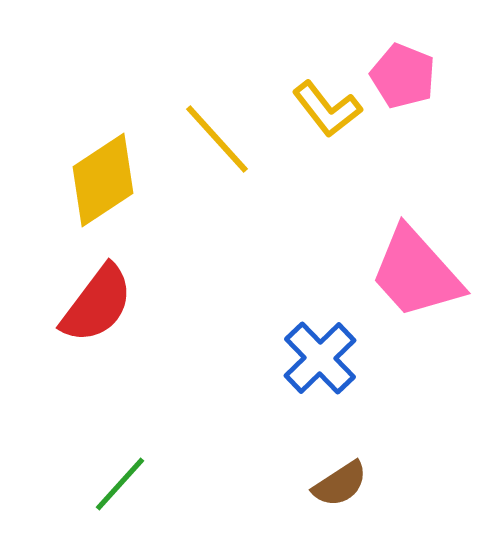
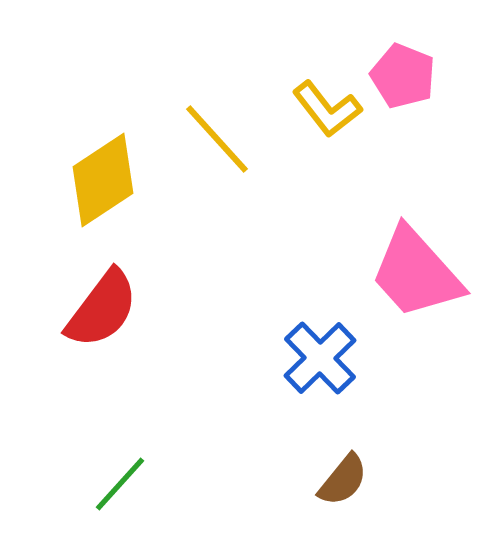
red semicircle: moved 5 px right, 5 px down
brown semicircle: moved 3 px right, 4 px up; rotated 18 degrees counterclockwise
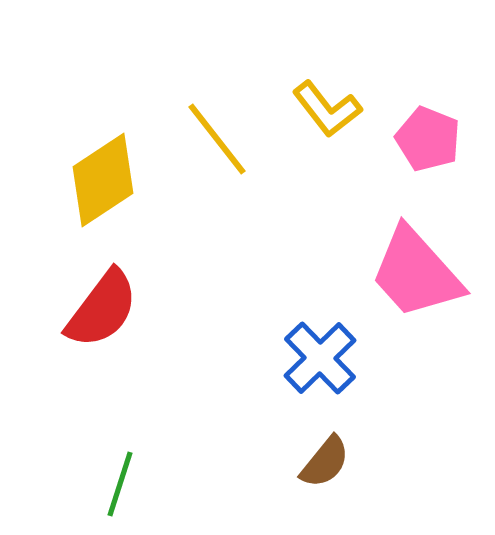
pink pentagon: moved 25 px right, 63 px down
yellow line: rotated 4 degrees clockwise
brown semicircle: moved 18 px left, 18 px up
green line: rotated 24 degrees counterclockwise
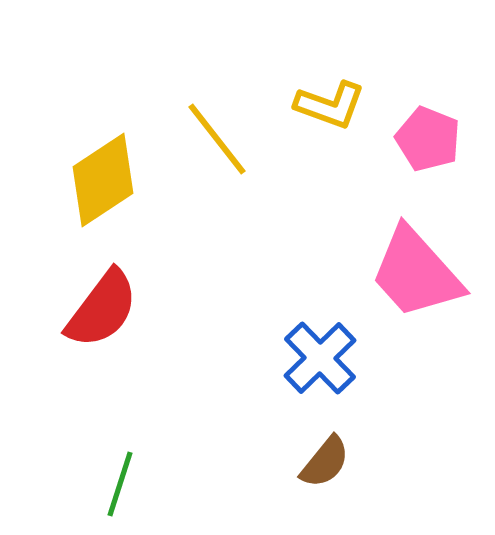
yellow L-shape: moved 3 px right, 4 px up; rotated 32 degrees counterclockwise
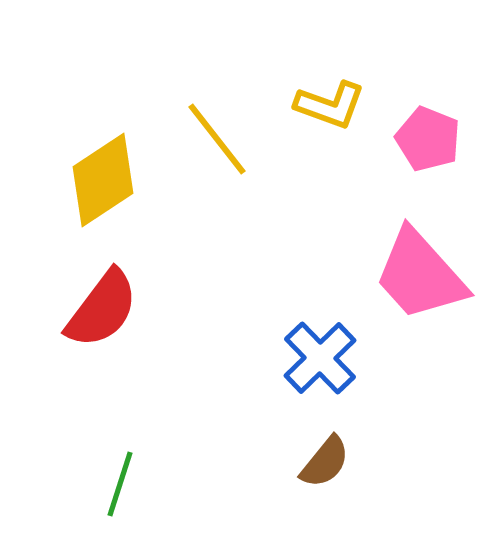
pink trapezoid: moved 4 px right, 2 px down
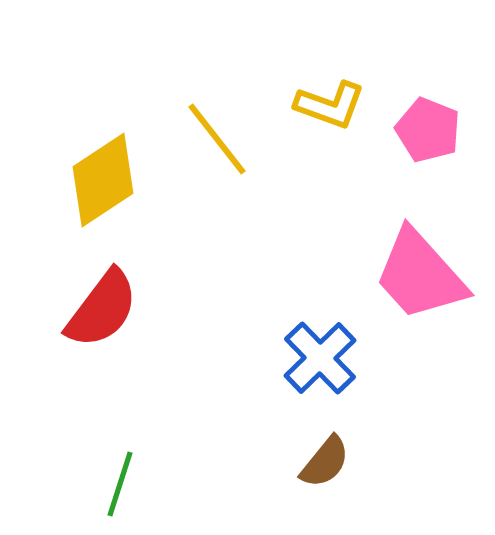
pink pentagon: moved 9 px up
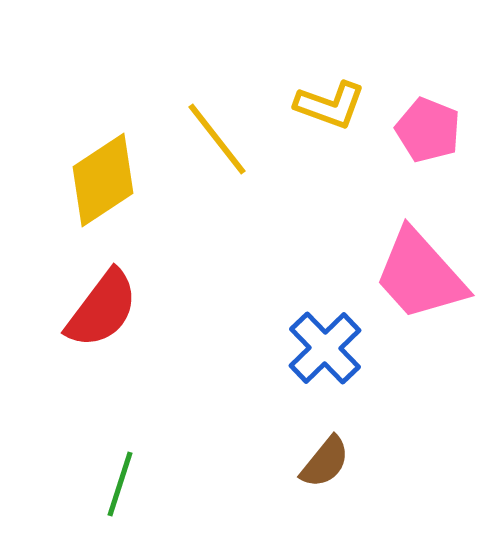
blue cross: moved 5 px right, 10 px up
